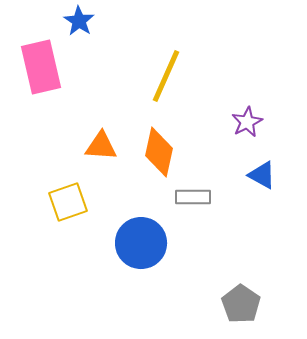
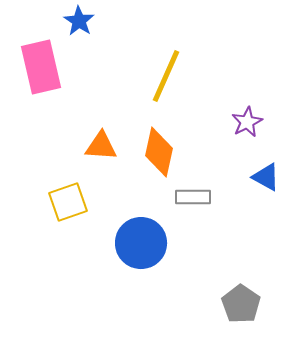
blue triangle: moved 4 px right, 2 px down
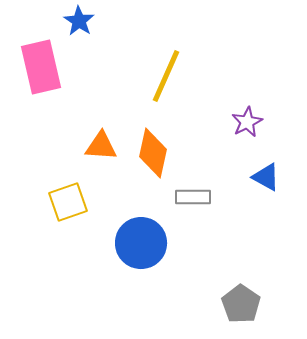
orange diamond: moved 6 px left, 1 px down
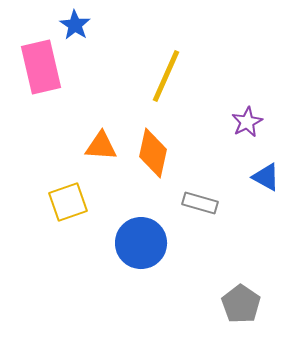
blue star: moved 4 px left, 4 px down
gray rectangle: moved 7 px right, 6 px down; rotated 16 degrees clockwise
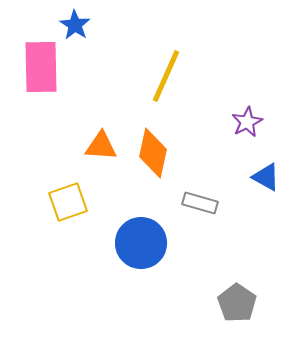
pink rectangle: rotated 12 degrees clockwise
gray pentagon: moved 4 px left, 1 px up
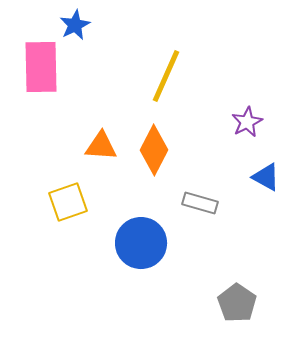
blue star: rotated 12 degrees clockwise
orange diamond: moved 1 px right, 3 px up; rotated 15 degrees clockwise
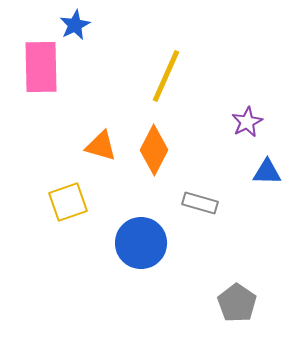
orange triangle: rotated 12 degrees clockwise
blue triangle: moved 1 px right, 5 px up; rotated 28 degrees counterclockwise
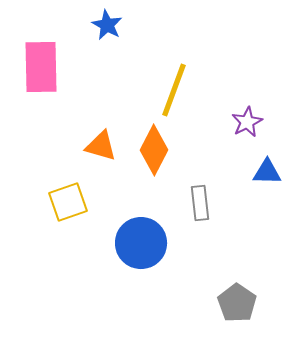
blue star: moved 32 px right; rotated 16 degrees counterclockwise
yellow line: moved 8 px right, 14 px down; rotated 4 degrees counterclockwise
gray rectangle: rotated 68 degrees clockwise
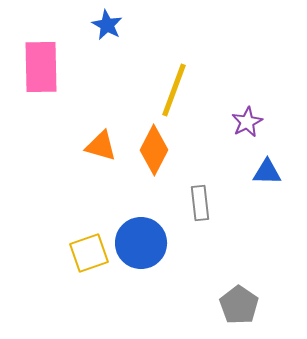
yellow square: moved 21 px right, 51 px down
gray pentagon: moved 2 px right, 2 px down
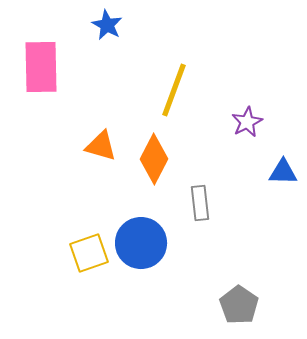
orange diamond: moved 9 px down
blue triangle: moved 16 px right
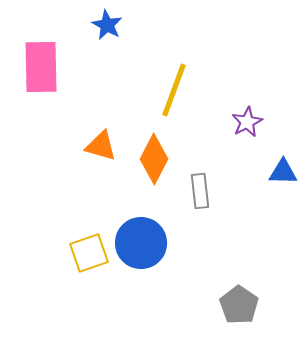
gray rectangle: moved 12 px up
